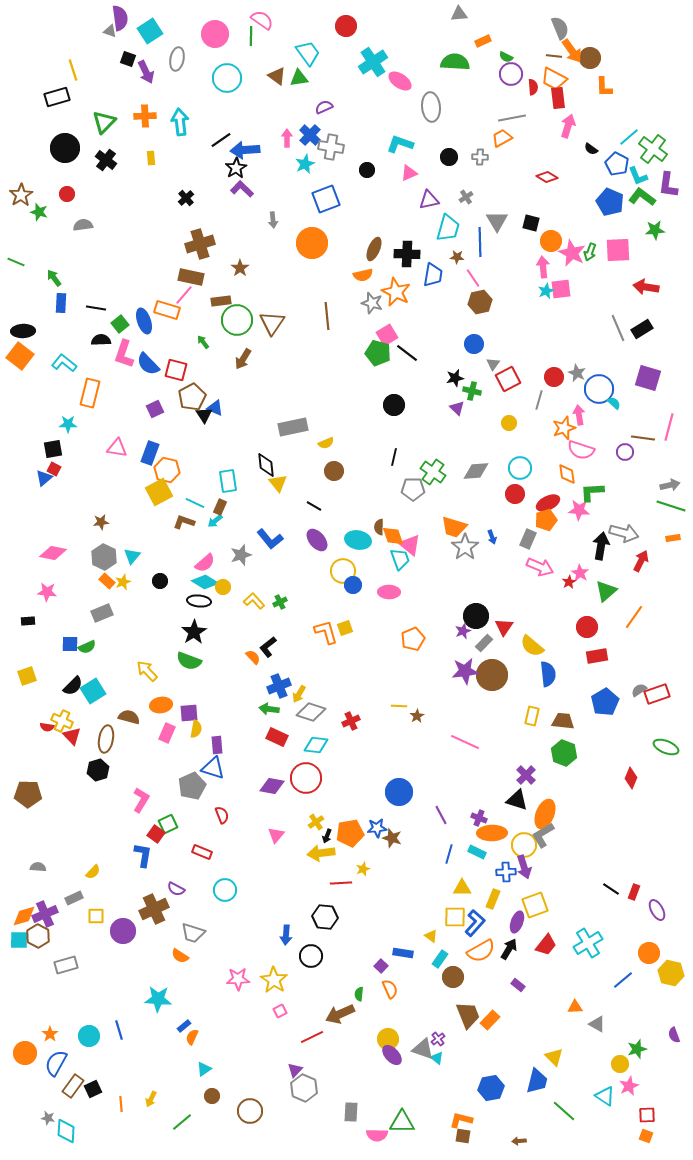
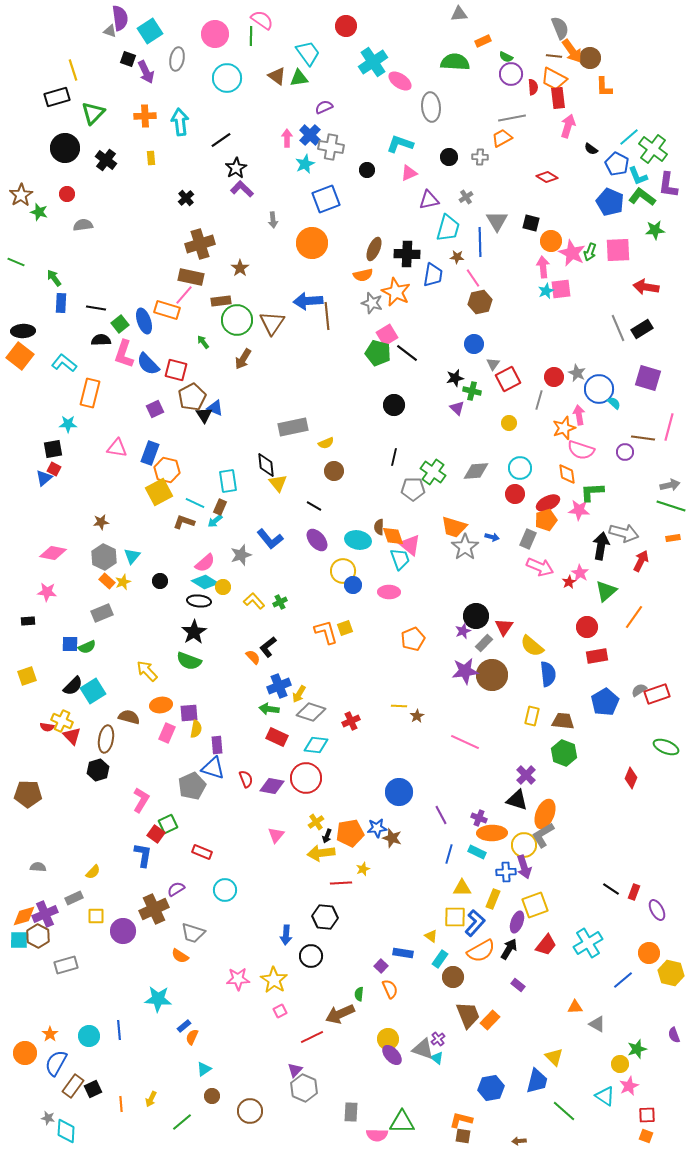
green triangle at (104, 122): moved 11 px left, 9 px up
blue arrow at (245, 150): moved 63 px right, 151 px down
blue arrow at (492, 537): rotated 56 degrees counterclockwise
red semicircle at (222, 815): moved 24 px right, 36 px up
purple semicircle at (176, 889): rotated 120 degrees clockwise
blue line at (119, 1030): rotated 12 degrees clockwise
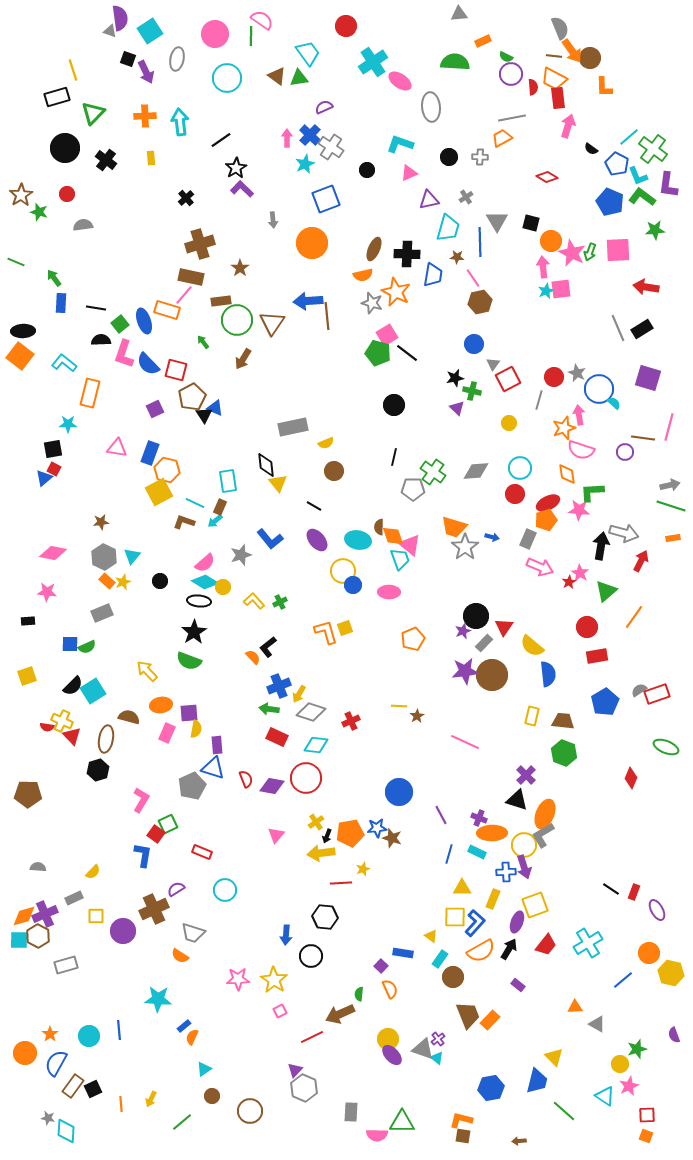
gray cross at (331, 147): rotated 25 degrees clockwise
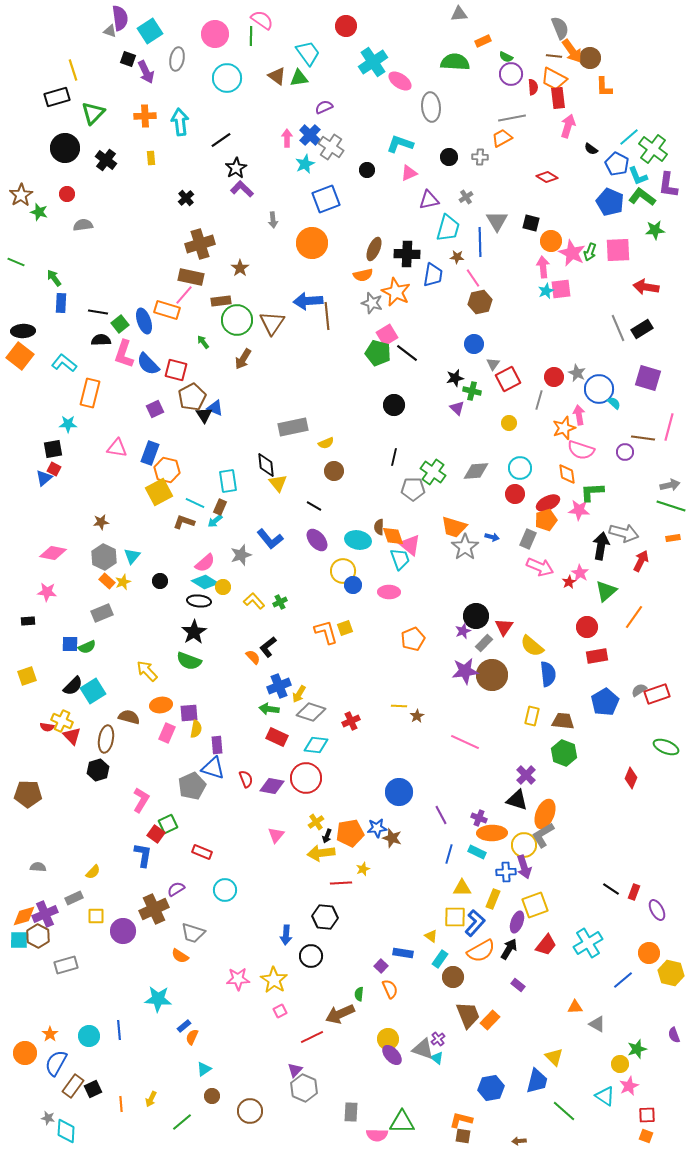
black line at (96, 308): moved 2 px right, 4 px down
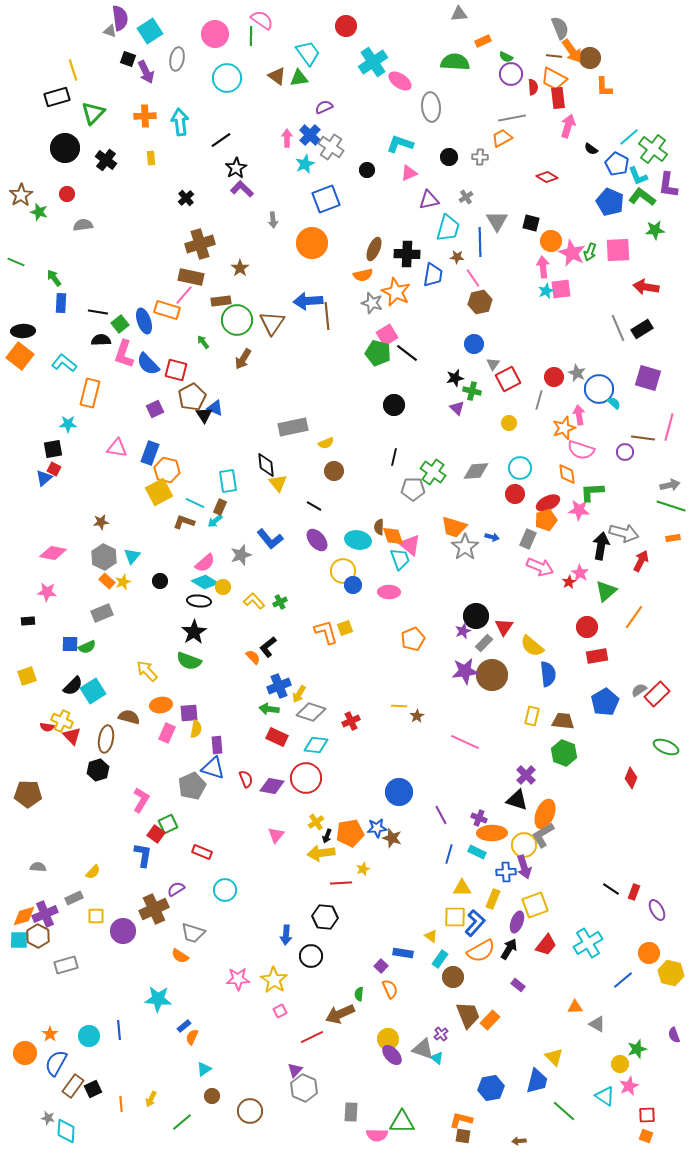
red rectangle at (657, 694): rotated 25 degrees counterclockwise
purple cross at (438, 1039): moved 3 px right, 5 px up
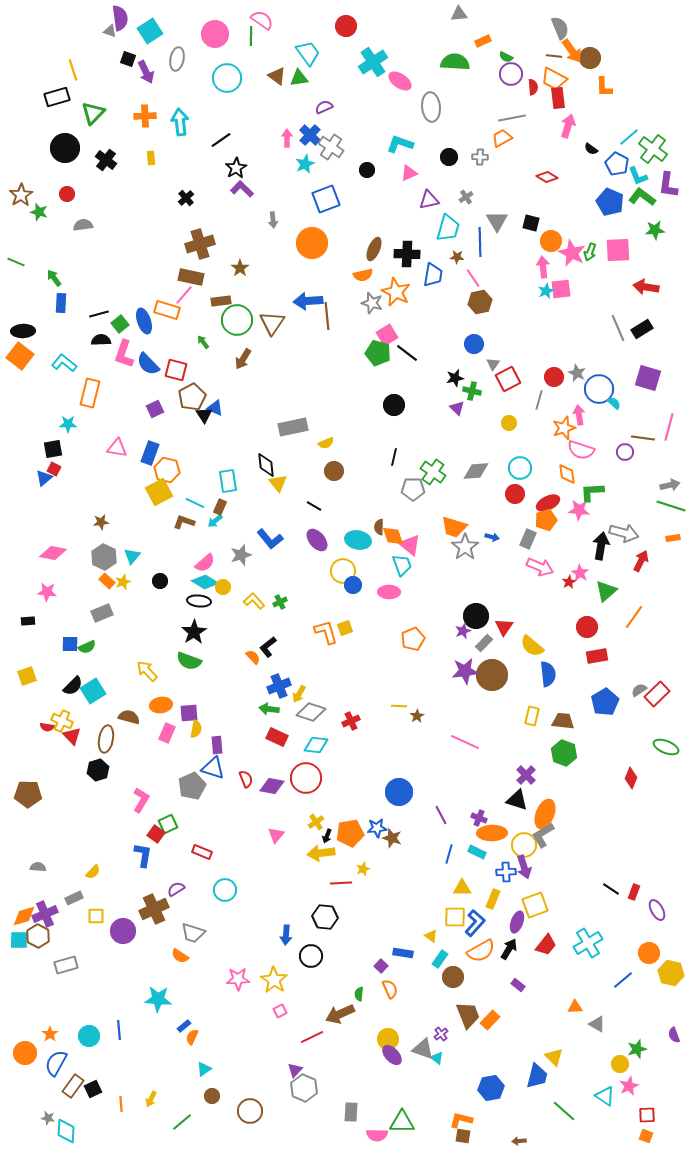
black line at (98, 312): moved 1 px right, 2 px down; rotated 24 degrees counterclockwise
cyan trapezoid at (400, 559): moved 2 px right, 6 px down
blue trapezoid at (537, 1081): moved 5 px up
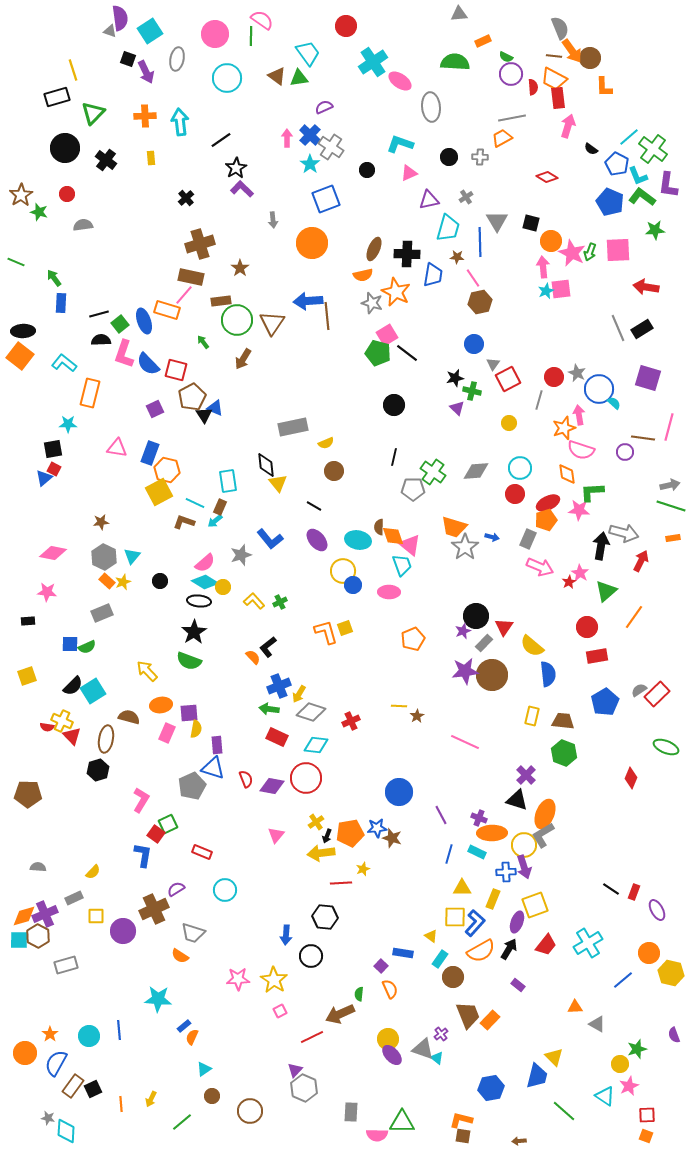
cyan star at (305, 164): moved 5 px right; rotated 12 degrees counterclockwise
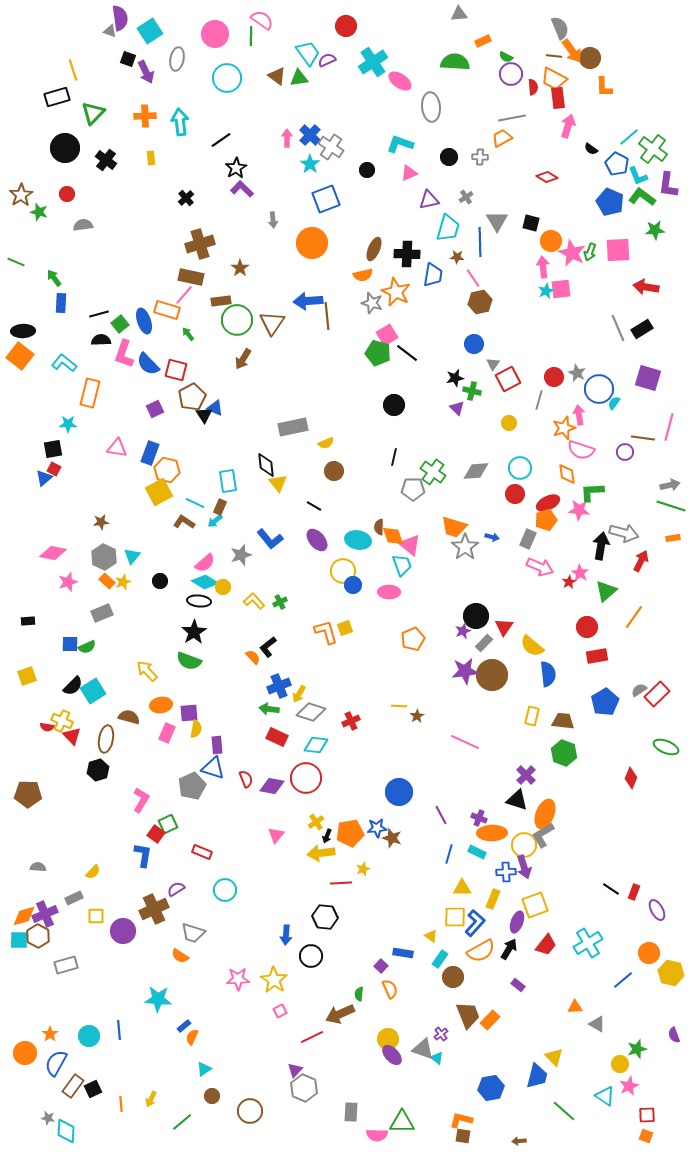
purple semicircle at (324, 107): moved 3 px right, 47 px up
green arrow at (203, 342): moved 15 px left, 8 px up
cyan semicircle at (614, 403): rotated 96 degrees counterclockwise
brown L-shape at (184, 522): rotated 15 degrees clockwise
pink star at (47, 592): moved 21 px right, 10 px up; rotated 24 degrees counterclockwise
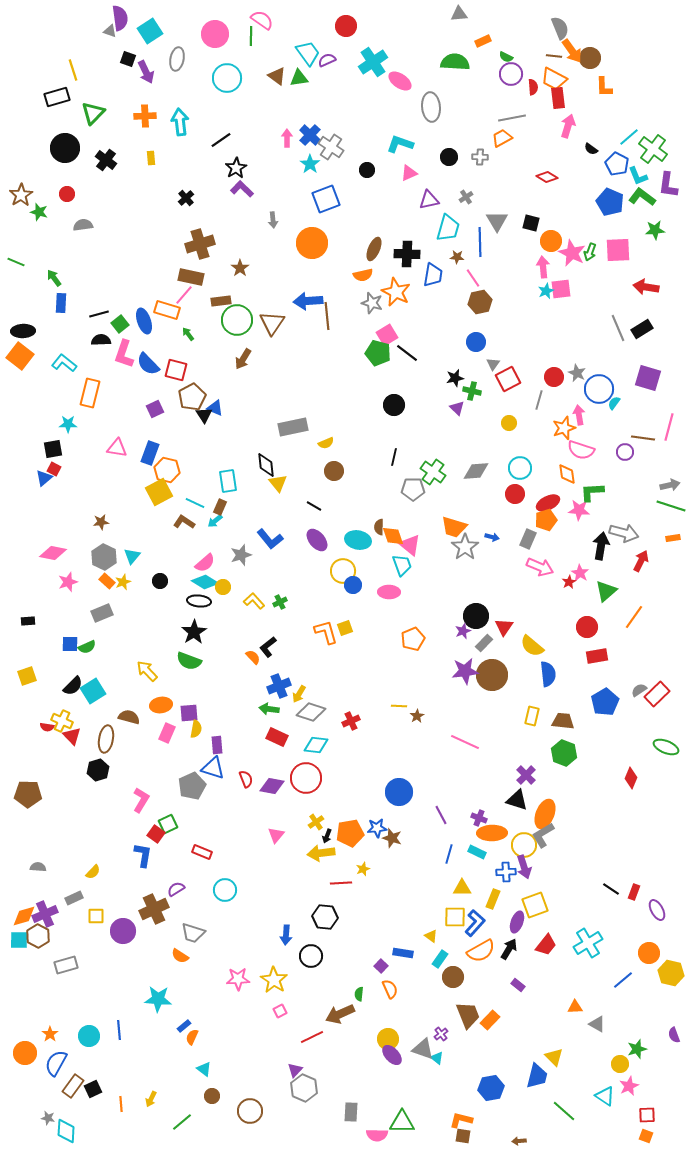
blue circle at (474, 344): moved 2 px right, 2 px up
cyan triangle at (204, 1069): rotated 49 degrees counterclockwise
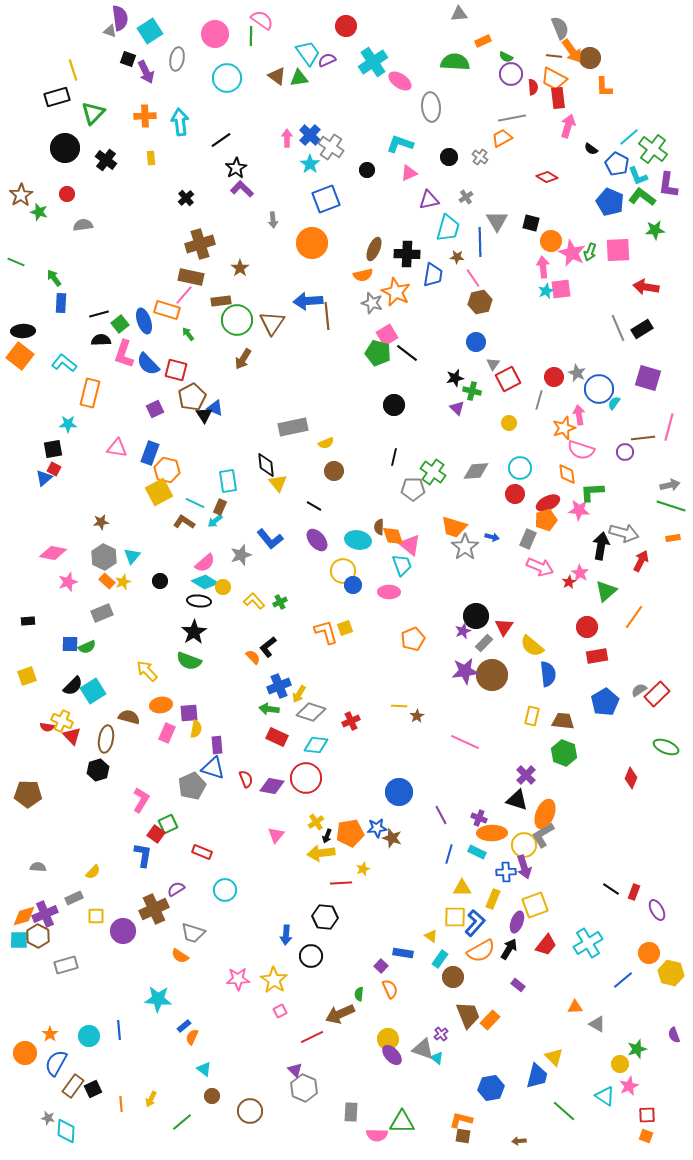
gray cross at (480, 157): rotated 35 degrees clockwise
brown line at (643, 438): rotated 15 degrees counterclockwise
purple triangle at (295, 1070): rotated 28 degrees counterclockwise
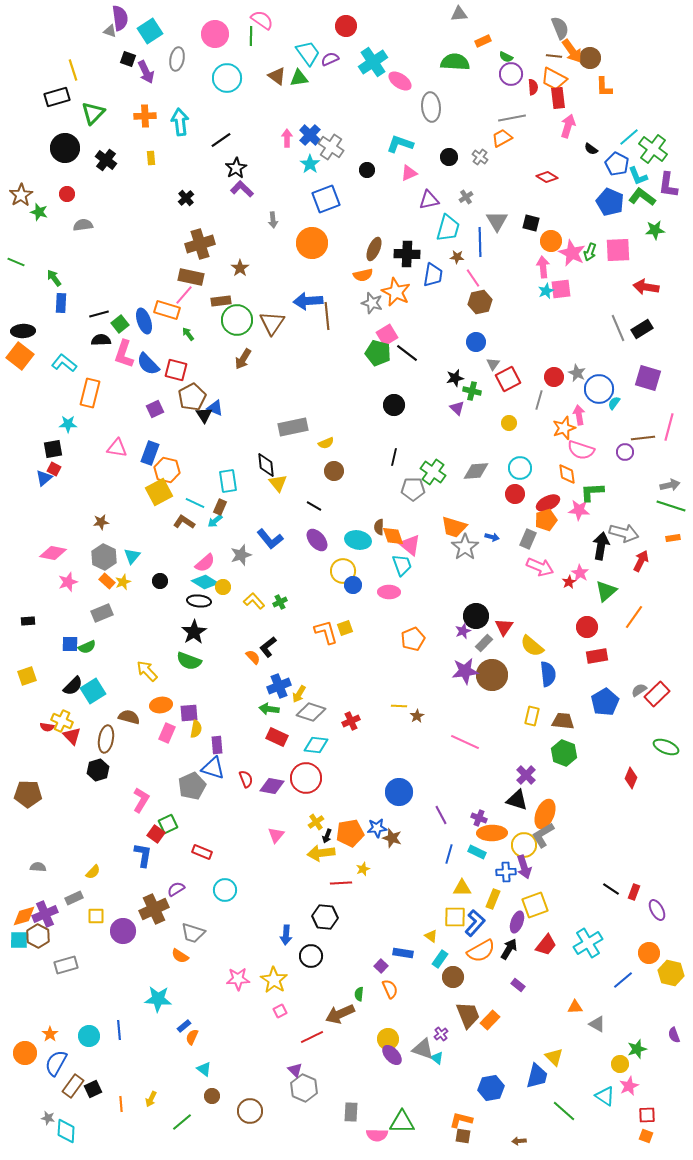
purple semicircle at (327, 60): moved 3 px right, 1 px up
